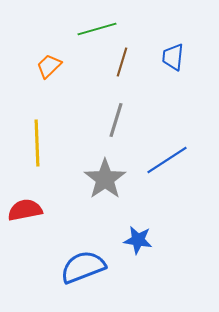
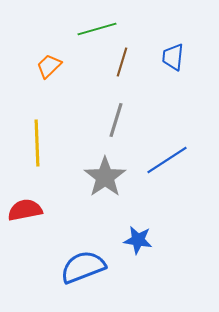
gray star: moved 2 px up
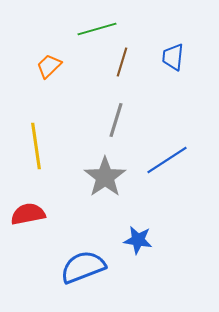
yellow line: moved 1 px left, 3 px down; rotated 6 degrees counterclockwise
red semicircle: moved 3 px right, 4 px down
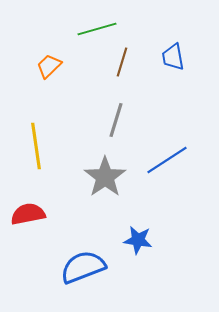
blue trapezoid: rotated 16 degrees counterclockwise
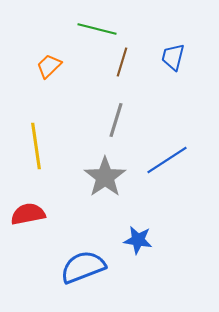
green line: rotated 30 degrees clockwise
blue trapezoid: rotated 24 degrees clockwise
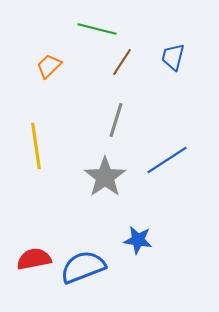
brown line: rotated 16 degrees clockwise
red semicircle: moved 6 px right, 45 px down
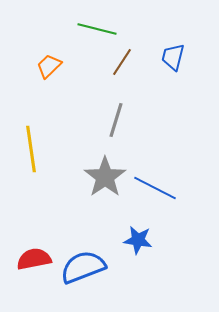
yellow line: moved 5 px left, 3 px down
blue line: moved 12 px left, 28 px down; rotated 60 degrees clockwise
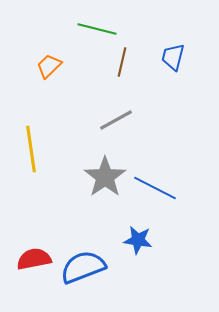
brown line: rotated 20 degrees counterclockwise
gray line: rotated 44 degrees clockwise
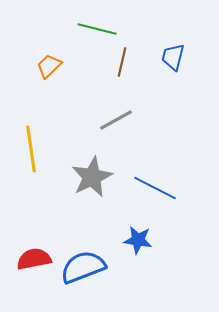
gray star: moved 13 px left; rotated 9 degrees clockwise
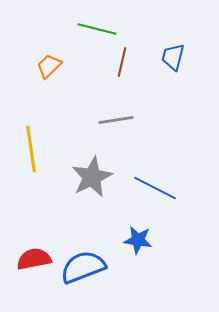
gray line: rotated 20 degrees clockwise
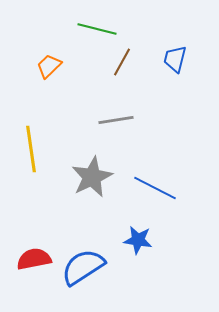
blue trapezoid: moved 2 px right, 2 px down
brown line: rotated 16 degrees clockwise
blue semicircle: rotated 12 degrees counterclockwise
